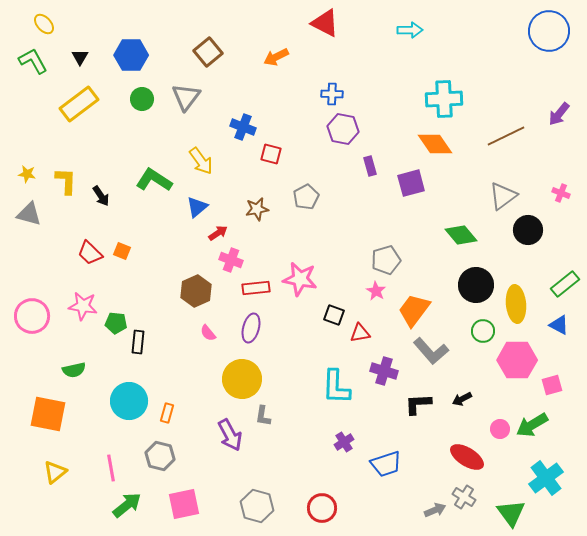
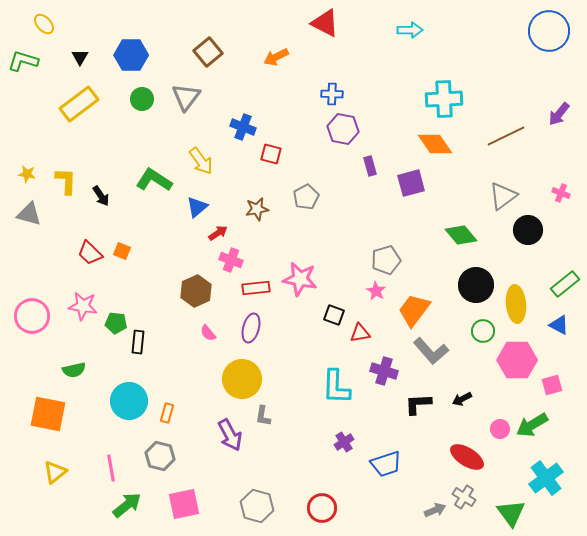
green L-shape at (33, 61): moved 10 px left; rotated 44 degrees counterclockwise
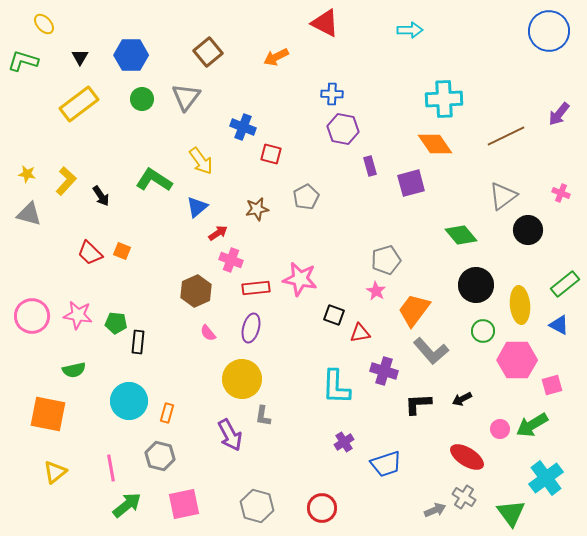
yellow L-shape at (66, 181): rotated 40 degrees clockwise
yellow ellipse at (516, 304): moved 4 px right, 1 px down
pink star at (83, 306): moved 5 px left, 9 px down
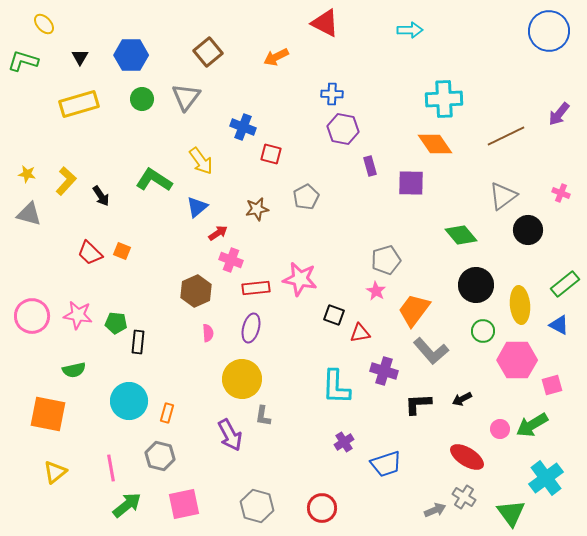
yellow rectangle at (79, 104): rotated 21 degrees clockwise
purple square at (411, 183): rotated 16 degrees clockwise
pink semicircle at (208, 333): rotated 144 degrees counterclockwise
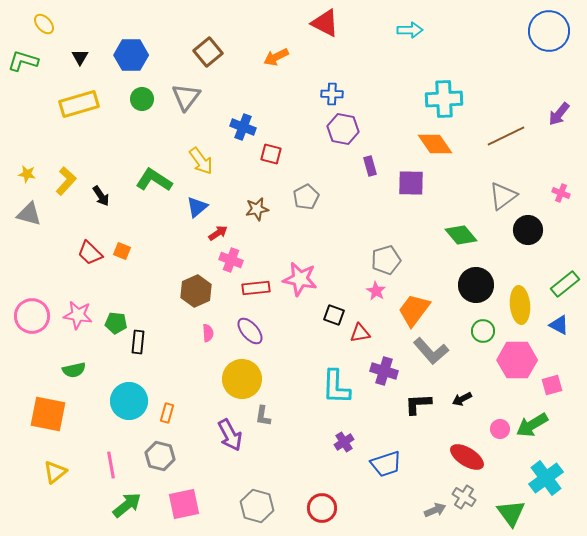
purple ellipse at (251, 328): moved 1 px left, 3 px down; rotated 56 degrees counterclockwise
pink line at (111, 468): moved 3 px up
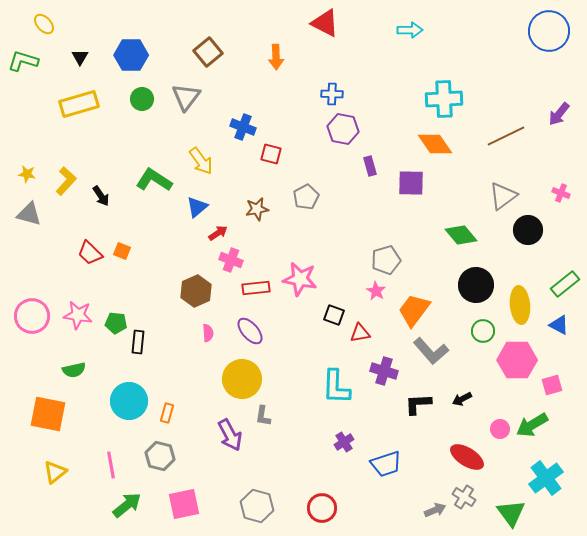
orange arrow at (276, 57): rotated 65 degrees counterclockwise
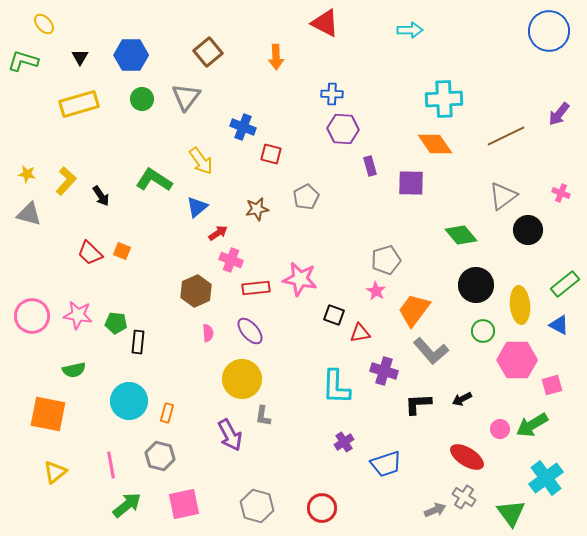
purple hexagon at (343, 129): rotated 8 degrees counterclockwise
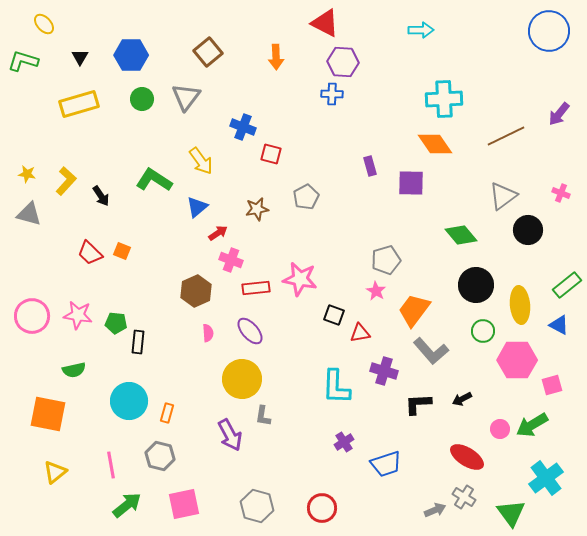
cyan arrow at (410, 30): moved 11 px right
purple hexagon at (343, 129): moved 67 px up
green rectangle at (565, 284): moved 2 px right, 1 px down
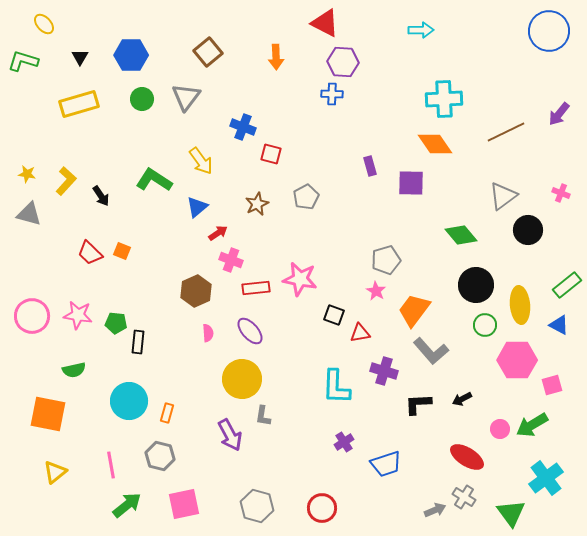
brown line at (506, 136): moved 4 px up
brown star at (257, 209): moved 5 px up; rotated 15 degrees counterclockwise
green circle at (483, 331): moved 2 px right, 6 px up
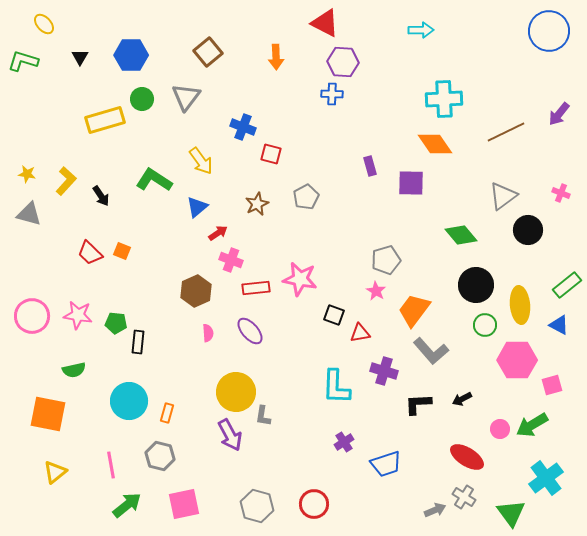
yellow rectangle at (79, 104): moved 26 px right, 16 px down
yellow circle at (242, 379): moved 6 px left, 13 px down
red circle at (322, 508): moved 8 px left, 4 px up
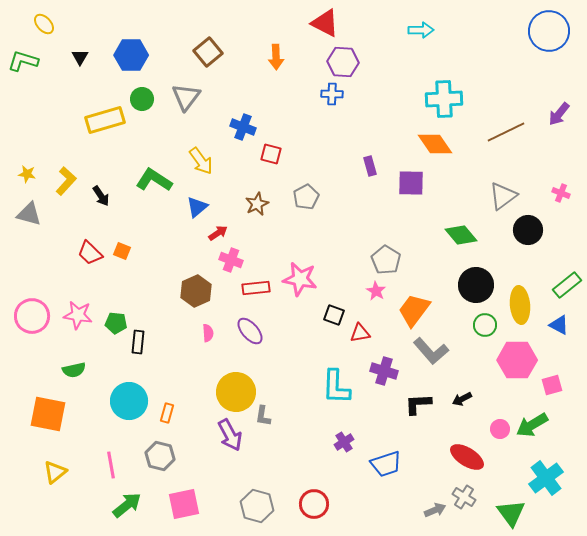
gray pentagon at (386, 260): rotated 24 degrees counterclockwise
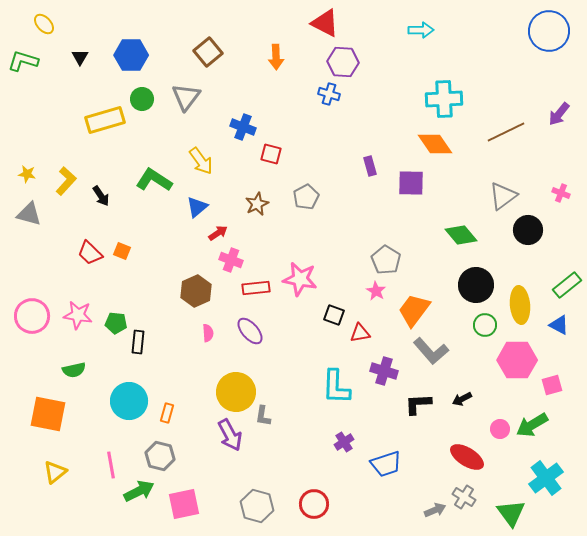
blue cross at (332, 94): moved 3 px left; rotated 15 degrees clockwise
green arrow at (127, 505): moved 12 px right, 14 px up; rotated 12 degrees clockwise
